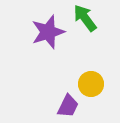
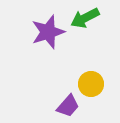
green arrow: rotated 80 degrees counterclockwise
purple trapezoid: rotated 15 degrees clockwise
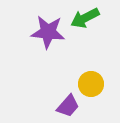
purple star: rotated 24 degrees clockwise
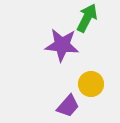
green arrow: moved 2 px right; rotated 144 degrees clockwise
purple star: moved 14 px right, 13 px down
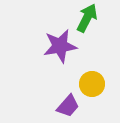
purple star: moved 2 px left, 1 px down; rotated 16 degrees counterclockwise
yellow circle: moved 1 px right
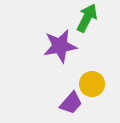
purple trapezoid: moved 3 px right, 3 px up
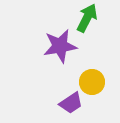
yellow circle: moved 2 px up
purple trapezoid: rotated 15 degrees clockwise
